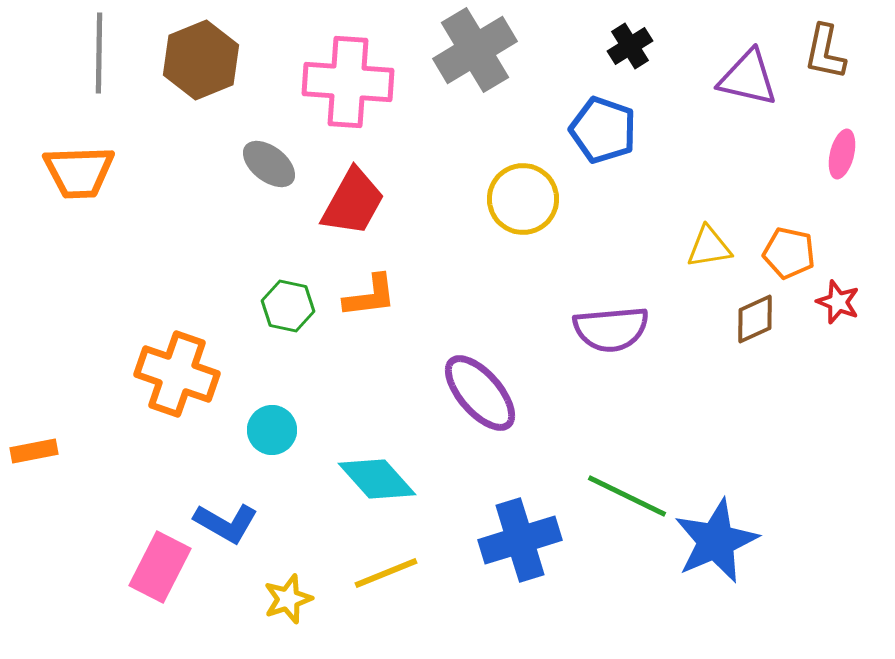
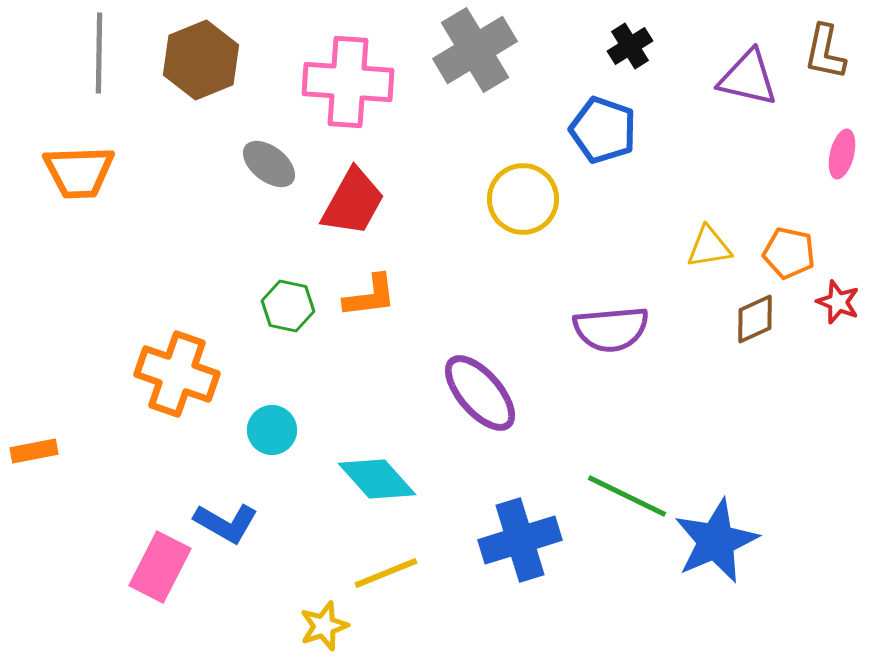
yellow star: moved 36 px right, 27 px down
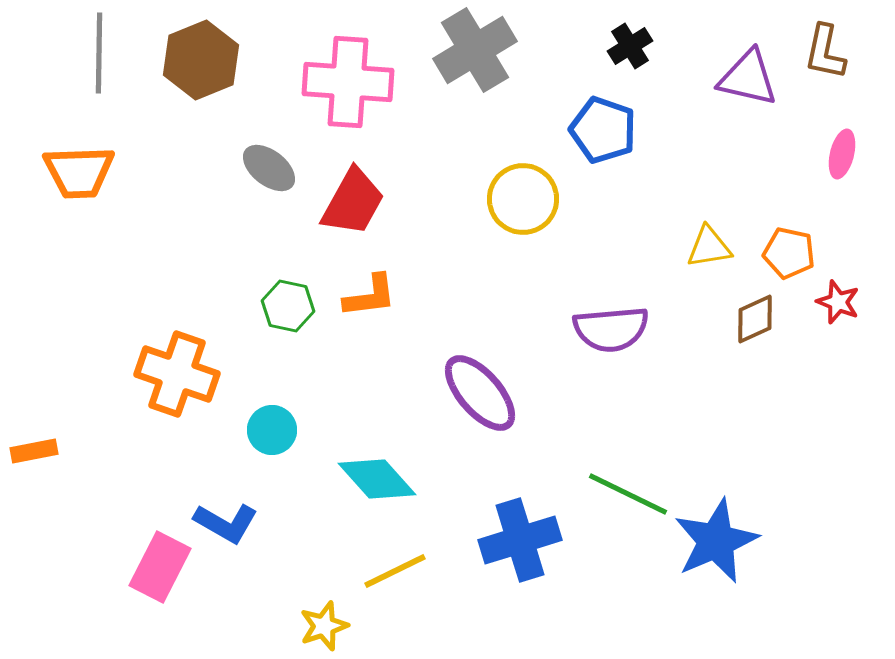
gray ellipse: moved 4 px down
green line: moved 1 px right, 2 px up
yellow line: moved 9 px right, 2 px up; rotated 4 degrees counterclockwise
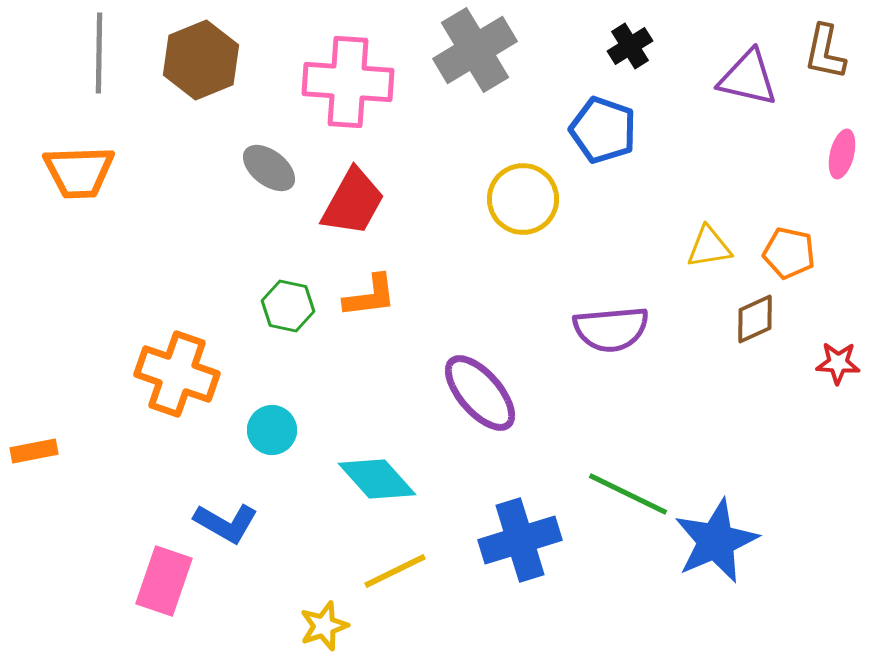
red star: moved 61 px down; rotated 18 degrees counterclockwise
pink rectangle: moved 4 px right, 14 px down; rotated 8 degrees counterclockwise
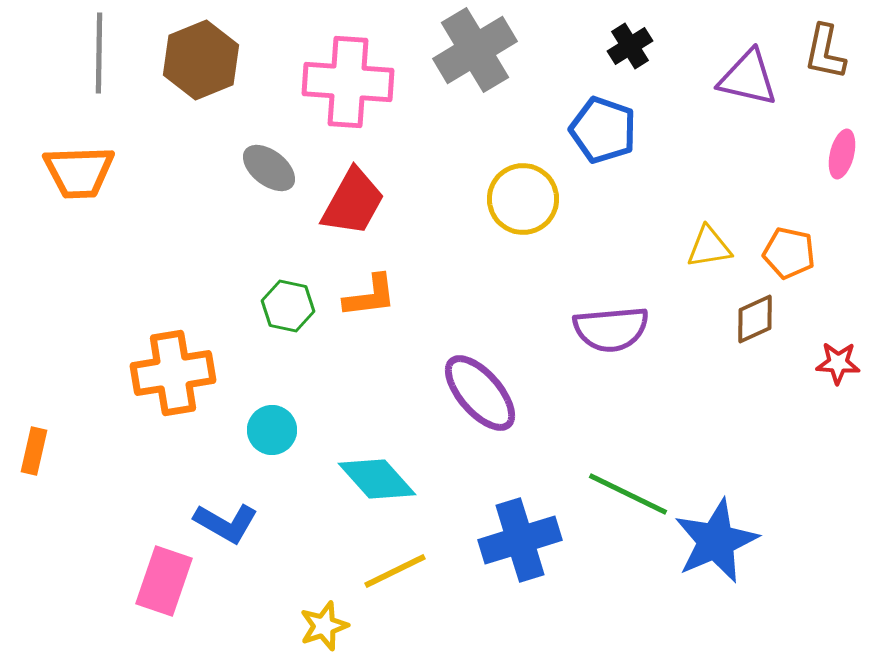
orange cross: moved 4 px left, 1 px up; rotated 28 degrees counterclockwise
orange rectangle: rotated 66 degrees counterclockwise
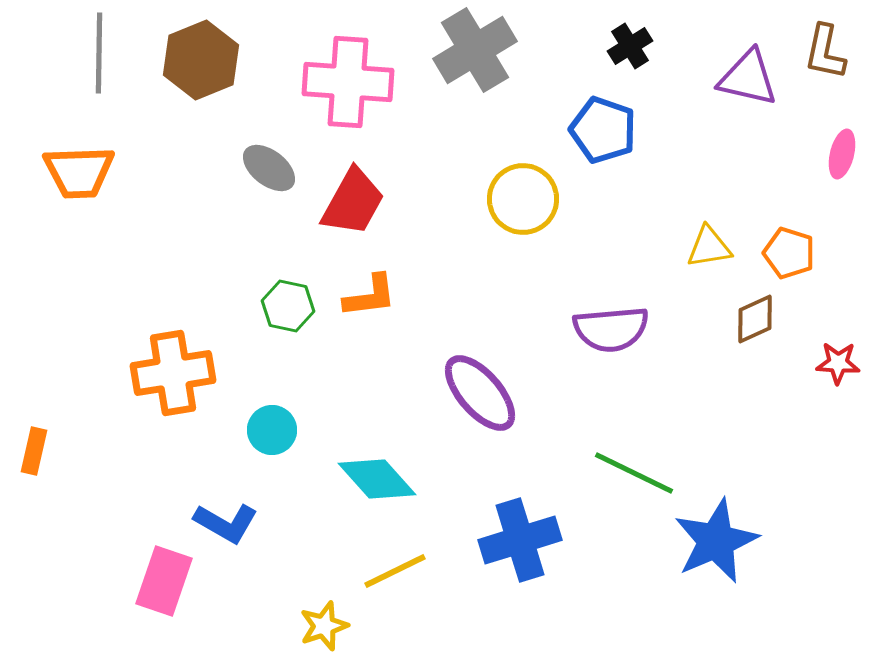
orange pentagon: rotated 6 degrees clockwise
green line: moved 6 px right, 21 px up
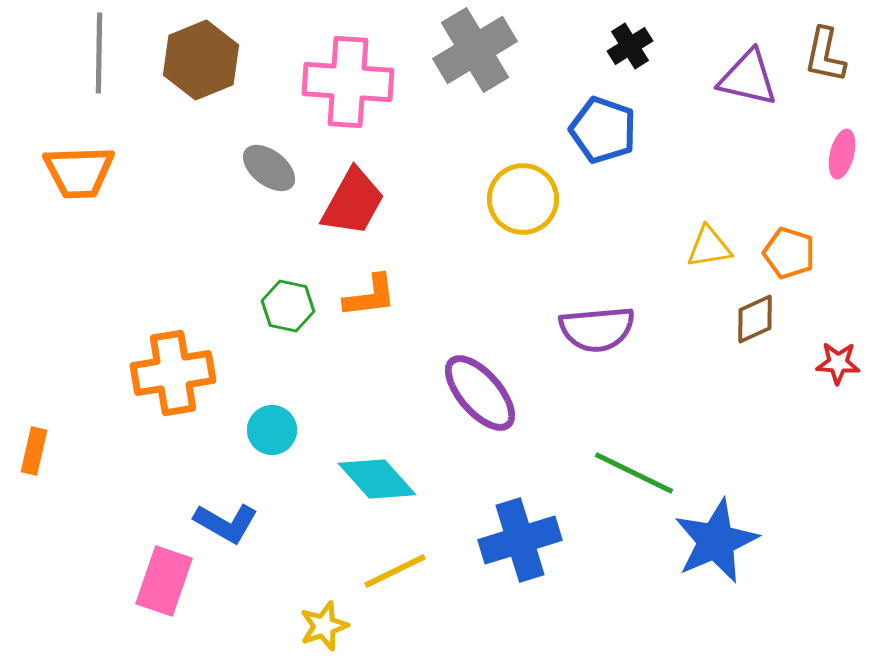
brown L-shape: moved 3 px down
purple semicircle: moved 14 px left
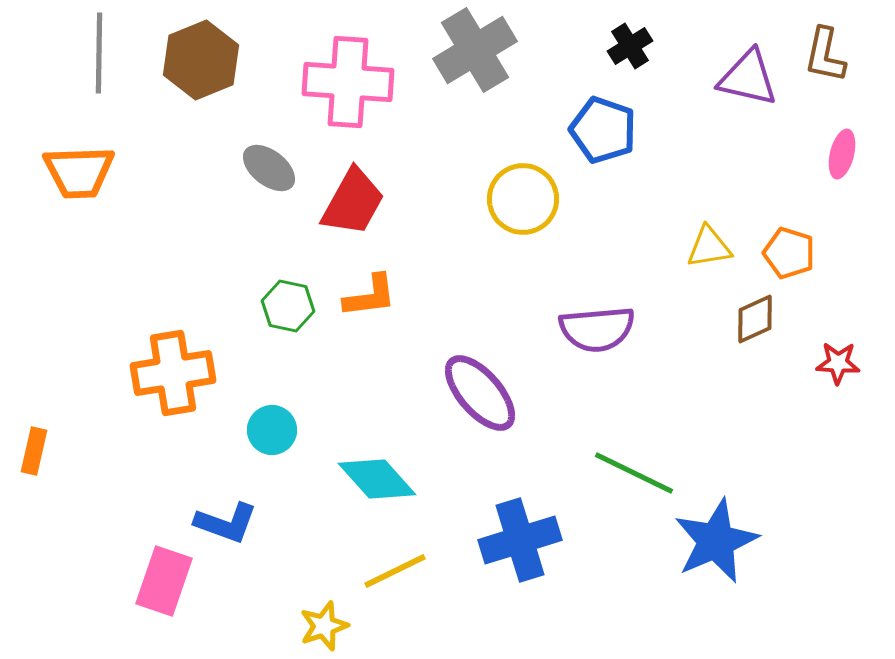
blue L-shape: rotated 10 degrees counterclockwise
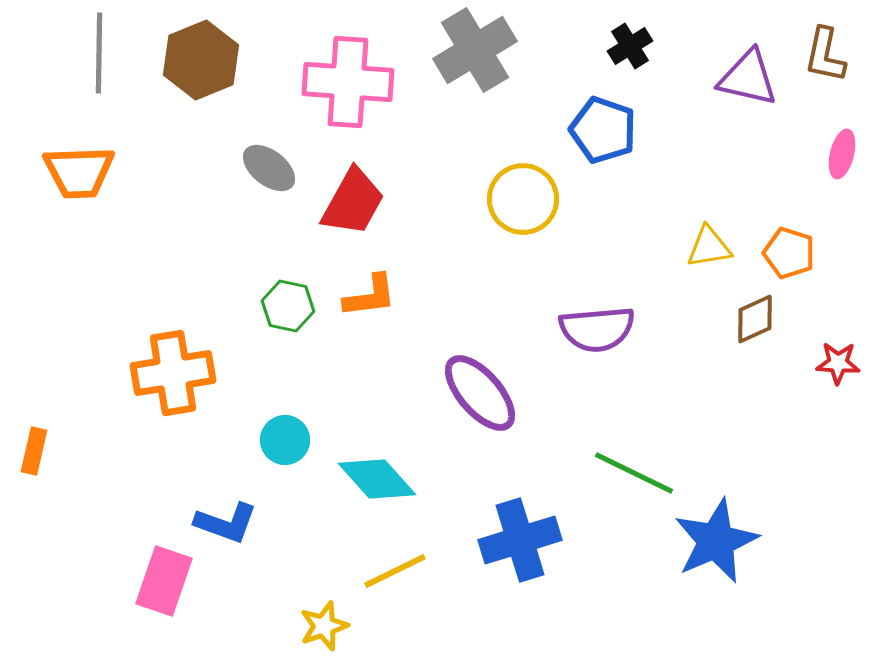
cyan circle: moved 13 px right, 10 px down
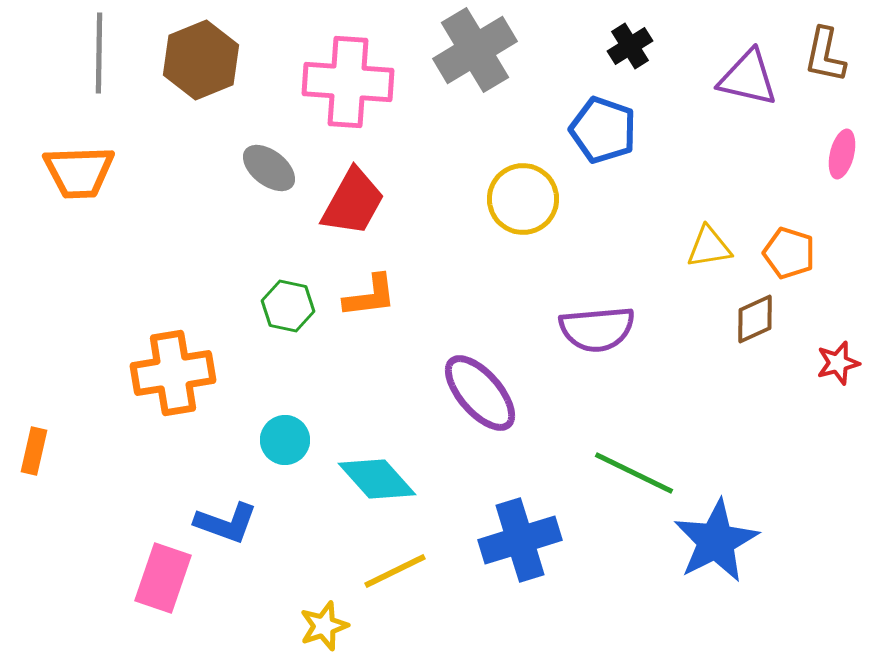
red star: rotated 18 degrees counterclockwise
blue star: rotated 4 degrees counterclockwise
pink rectangle: moved 1 px left, 3 px up
